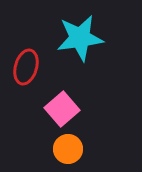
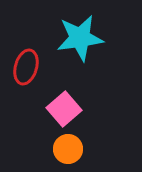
pink square: moved 2 px right
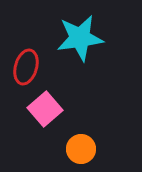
pink square: moved 19 px left
orange circle: moved 13 px right
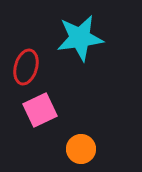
pink square: moved 5 px left, 1 px down; rotated 16 degrees clockwise
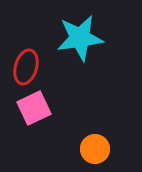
pink square: moved 6 px left, 2 px up
orange circle: moved 14 px right
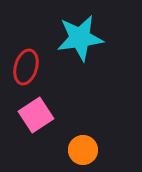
pink square: moved 2 px right, 7 px down; rotated 8 degrees counterclockwise
orange circle: moved 12 px left, 1 px down
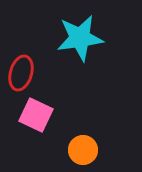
red ellipse: moved 5 px left, 6 px down
pink square: rotated 32 degrees counterclockwise
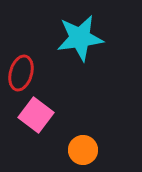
pink square: rotated 12 degrees clockwise
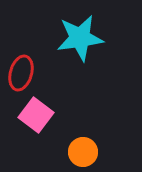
orange circle: moved 2 px down
